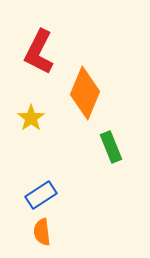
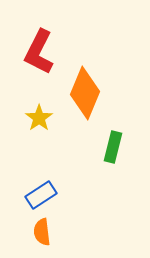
yellow star: moved 8 px right
green rectangle: moved 2 px right; rotated 36 degrees clockwise
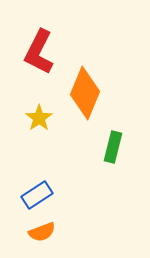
blue rectangle: moved 4 px left
orange semicircle: rotated 104 degrees counterclockwise
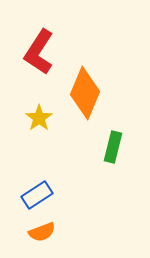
red L-shape: rotated 6 degrees clockwise
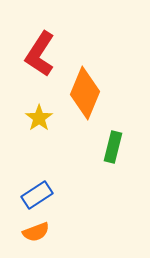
red L-shape: moved 1 px right, 2 px down
orange semicircle: moved 6 px left
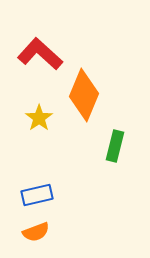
red L-shape: rotated 99 degrees clockwise
orange diamond: moved 1 px left, 2 px down
green rectangle: moved 2 px right, 1 px up
blue rectangle: rotated 20 degrees clockwise
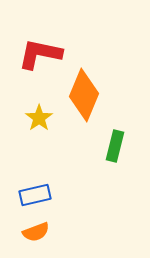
red L-shape: rotated 30 degrees counterclockwise
blue rectangle: moved 2 px left
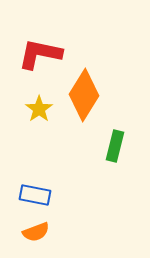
orange diamond: rotated 9 degrees clockwise
yellow star: moved 9 px up
blue rectangle: rotated 24 degrees clockwise
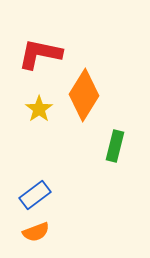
blue rectangle: rotated 48 degrees counterclockwise
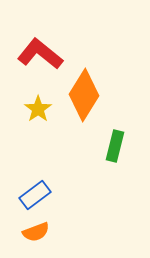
red L-shape: rotated 27 degrees clockwise
yellow star: moved 1 px left
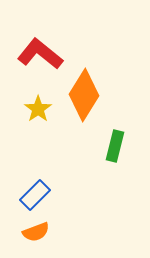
blue rectangle: rotated 8 degrees counterclockwise
